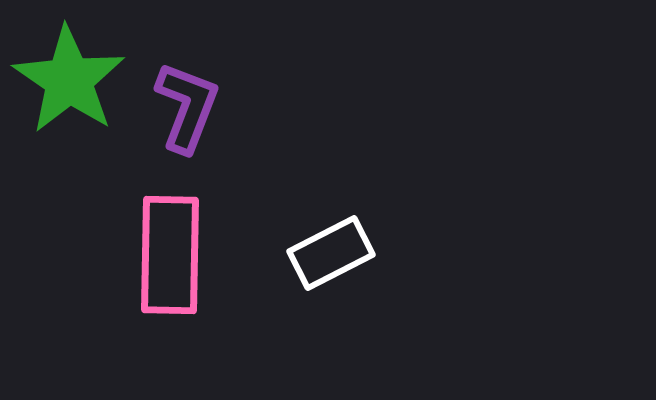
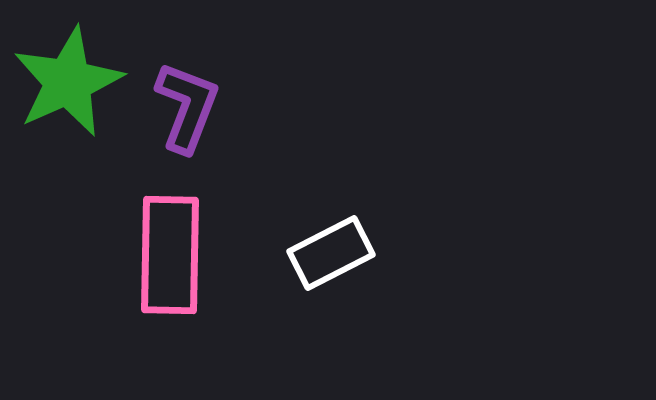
green star: moved 1 px left, 2 px down; rotated 14 degrees clockwise
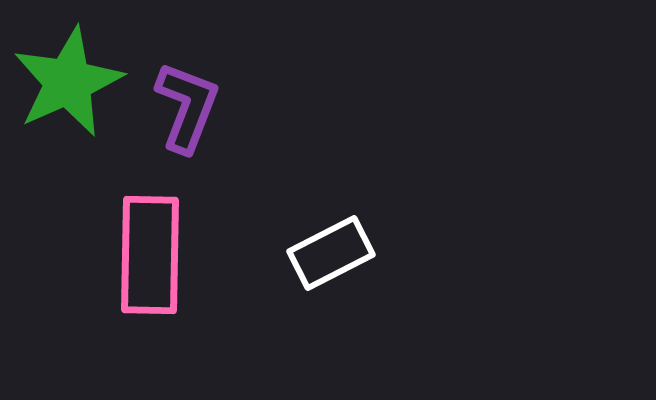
pink rectangle: moved 20 px left
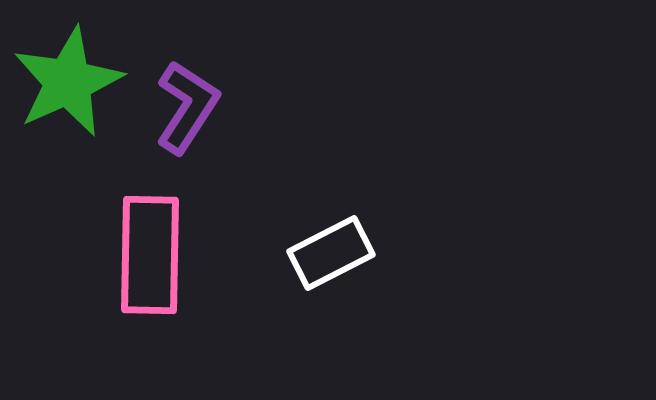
purple L-shape: rotated 12 degrees clockwise
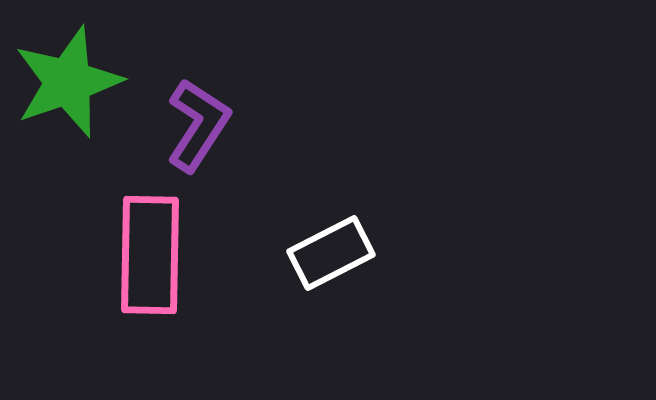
green star: rotated 5 degrees clockwise
purple L-shape: moved 11 px right, 18 px down
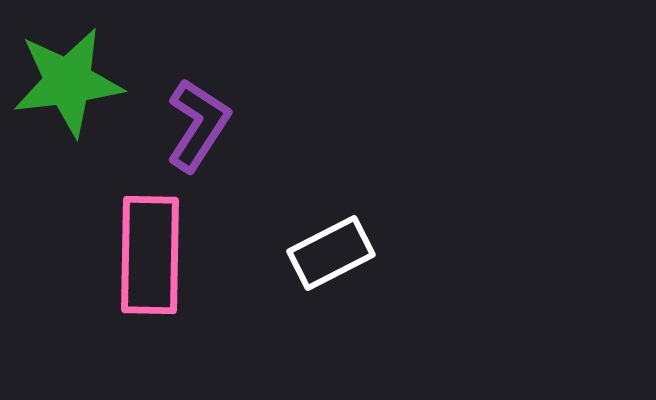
green star: rotated 12 degrees clockwise
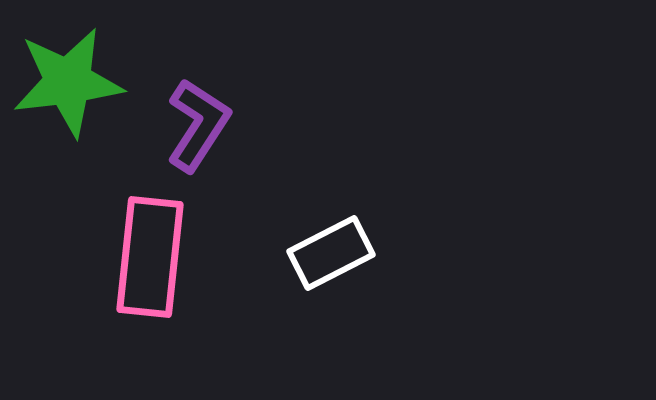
pink rectangle: moved 2 px down; rotated 5 degrees clockwise
